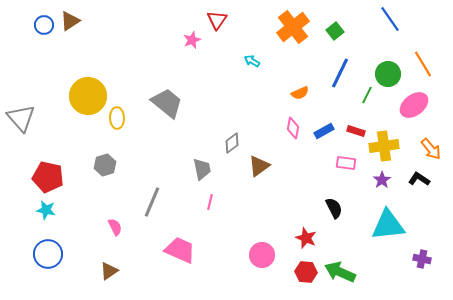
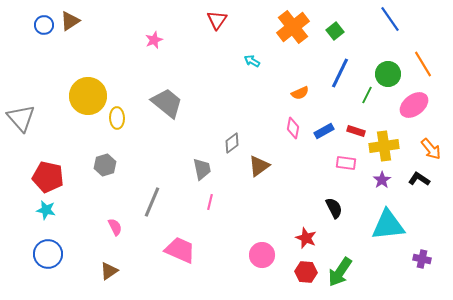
pink star at (192, 40): moved 38 px left
green arrow at (340, 272): rotated 80 degrees counterclockwise
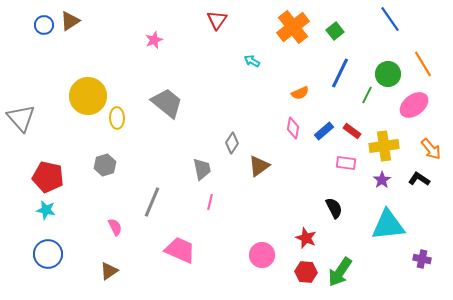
blue rectangle at (324, 131): rotated 12 degrees counterclockwise
red rectangle at (356, 131): moved 4 px left; rotated 18 degrees clockwise
gray diamond at (232, 143): rotated 20 degrees counterclockwise
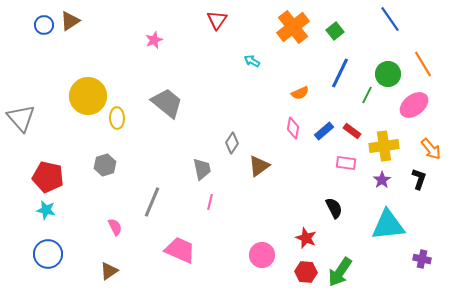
black L-shape at (419, 179): rotated 75 degrees clockwise
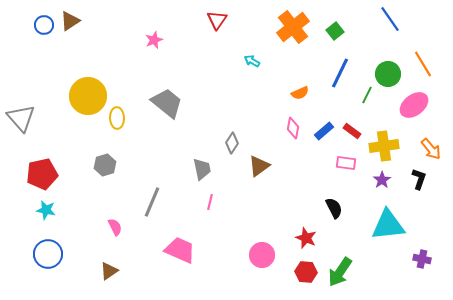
red pentagon at (48, 177): moved 6 px left, 3 px up; rotated 24 degrees counterclockwise
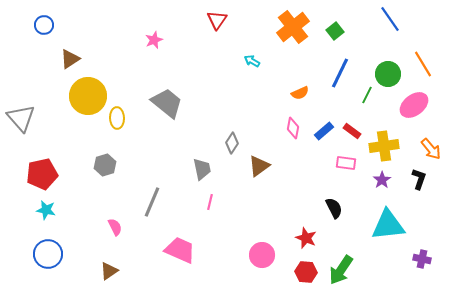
brown triangle at (70, 21): moved 38 px down
green arrow at (340, 272): moved 1 px right, 2 px up
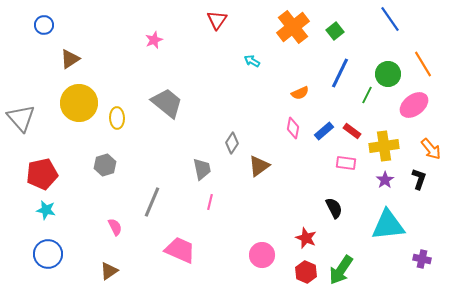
yellow circle at (88, 96): moved 9 px left, 7 px down
purple star at (382, 180): moved 3 px right
red hexagon at (306, 272): rotated 20 degrees clockwise
